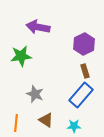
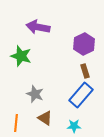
green star: rotated 25 degrees clockwise
brown triangle: moved 1 px left, 2 px up
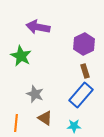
green star: rotated 10 degrees clockwise
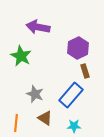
purple hexagon: moved 6 px left, 4 px down
blue rectangle: moved 10 px left
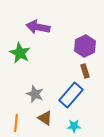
purple hexagon: moved 7 px right, 2 px up
green star: moved 1 px left, 3 px up
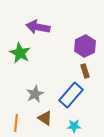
gray star: rotated 24 degrees clockwise
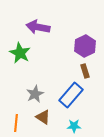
brown triangle: moved 2 px left, 1 px up
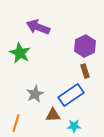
purple arrow: rotated 10 degrees clockwise
blue rectangle: rotated 15 degrees clockwise
brown triangle: moved 10 px right, 2 px up; rotated 35 degrees counterclockwise
orange line: rotated 12 degrees clockwise
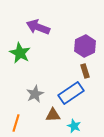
blue rectangle: moved 2 px up
cyan star: rotated 24 degrees clockwise
